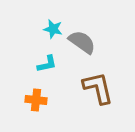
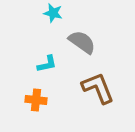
cyan star: moved 16 px up
brown L-shape: rotated 9 degrees counterclockwise
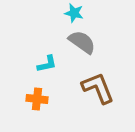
cyan star: moved 21 px right
orange cross: moved 1 px right, 1 px up
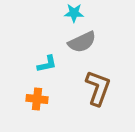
cyan star: rotated 12 degrees counterclockwise
gray semicircle: rotated 120 degrees clockwise
brown L-shape: rotated 42 degrees clockwise
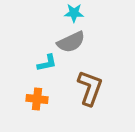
gray semicircle: moved 11 px left
cyan L-shape: moved 1 px up
brown L-shape: moved 8 px left
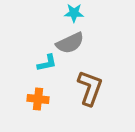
gray semicircle: moved 1 px left, 1 px down
orange cross: moved 1 px right
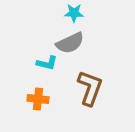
cyan L-shape: rotated 25 degrees clockwise
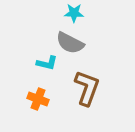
gray semicircle: rotated 52 degrees clockwise
brown L-shape: moved 3 px left
orange cross: rotated 15 degrees clockwise
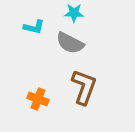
cyan L-shape: moved 13 px left, 36 px up
brown L-shape: moved 3 px left, 1 px up
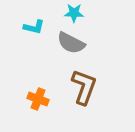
gray semicircle: moved 1 px right
